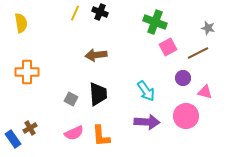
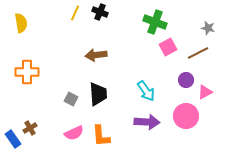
purple circle: moved 3 px right, 2 px down
pink triangle: rotated 42 degrees counterclockwise
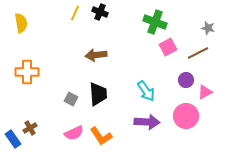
orange L-shape: rotated 30 degrees counterclockwise
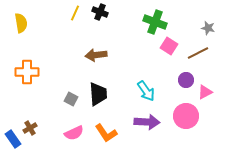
pink square: moved 1 px right, 1 px up; rotated 30 degrees counterclockwise
orange L-shape: moved 5 px right, 3 px up
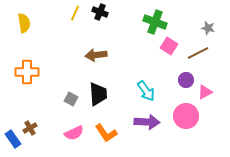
yellow semicircle: moved 3 px right
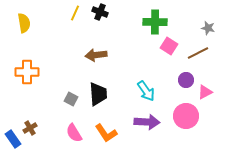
green cross: rotated 20 degrees counterclockwise
pink semicircle: rotated 84 degrees clockwise
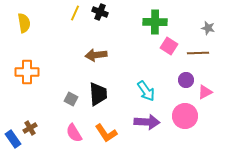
brown line: rotated 25 degrees clockwise
pink circle: moved 1 px left
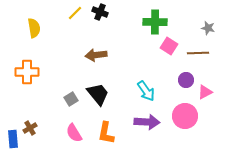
yellow line: rotated 21 degrees clockwise
yellow semicircle: moved 10 px right, 5 px down
black trapezoid: rotated 35 degrees counterclockwise
gray square: rotated 32 degrees clockwise
orange L-shape: rotated 45 degrees clockwise
blue rectangle: rotated 30 degrees clockwise
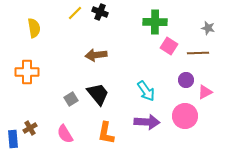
pink semicircle: moved 9 px left, 1 px down
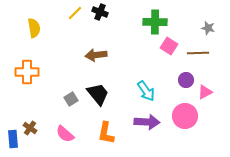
brown cross: rotated 24 degrees counterclockwise
pink semicircle: rotated 18 degrees counterclockwise
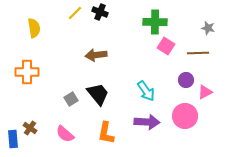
pink square: moved 3 px left
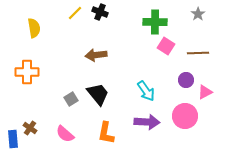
gray star: moved 10 px left, 14 px up; rotated 24 degrees clockwise
